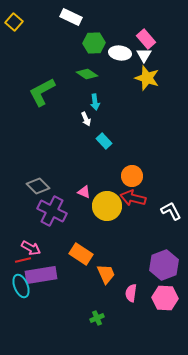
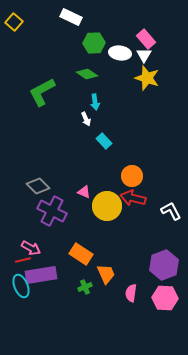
green cross: moved 12 px left, 31 px up
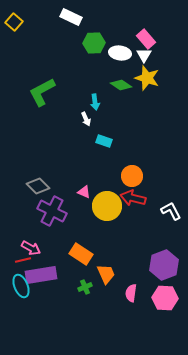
green diamond: moved 34 px right, 11 px down
cyan rectangle: rotated 28 degrees counterclockwise
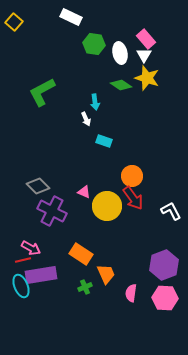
green hexagon: moved 1 px down; rotated 10 degrees clockwise
white ellipse: rotated 70 degrees clockwise
red arrow: rotated 140 degrees counterclockwise
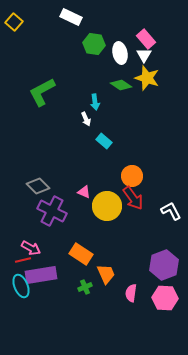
cyan rectangle: rotated 21 degrees clockwise
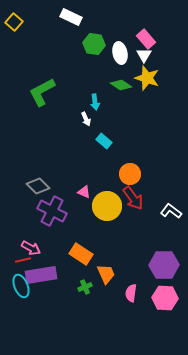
orange circle: moved 2 px left, 2 px up
white L-shape: rotated 25 degrees counterclockwise
purple hexagon: rotated 20 degrees clockwise
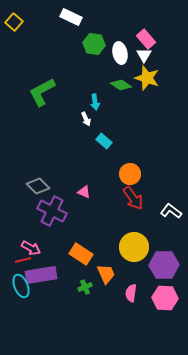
yellow circle: moved 27 px right, 41 px down
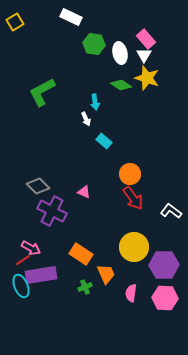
yellow square: moved 1 px right; rotated 18 degrees clockwise
red line: rotated 21 degrees counterclockwise
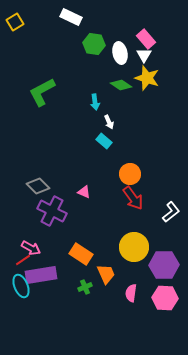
white arrow: moved 23 px right, 3 px down
white L-shape: moved 1 px down; rotated 105 degrees clockwise
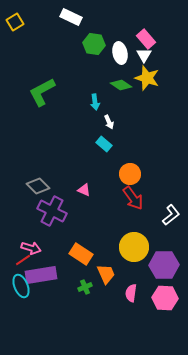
cyan rectangle: moved 3 px down
pink triangle: moved 2 px up
white L-shape: moved 3 px down
pink arrow: rotated 12 degrees counterclockwise
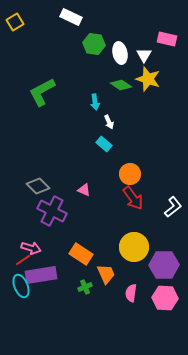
pink rectangle: moved 21 px right; rotated 36 degrees counterclockwise
yellow star: moved 1 px right, 1 px down
white L-shape: moved 2 px right, 8 px up
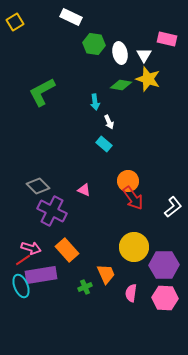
green diamond: rotated 25 degrees counterclockwise
orange circle: moved 2 px left, 7 px down
orange rectangle: moved 14 px left, 4 px up; rotated 15 degrees clockwise
